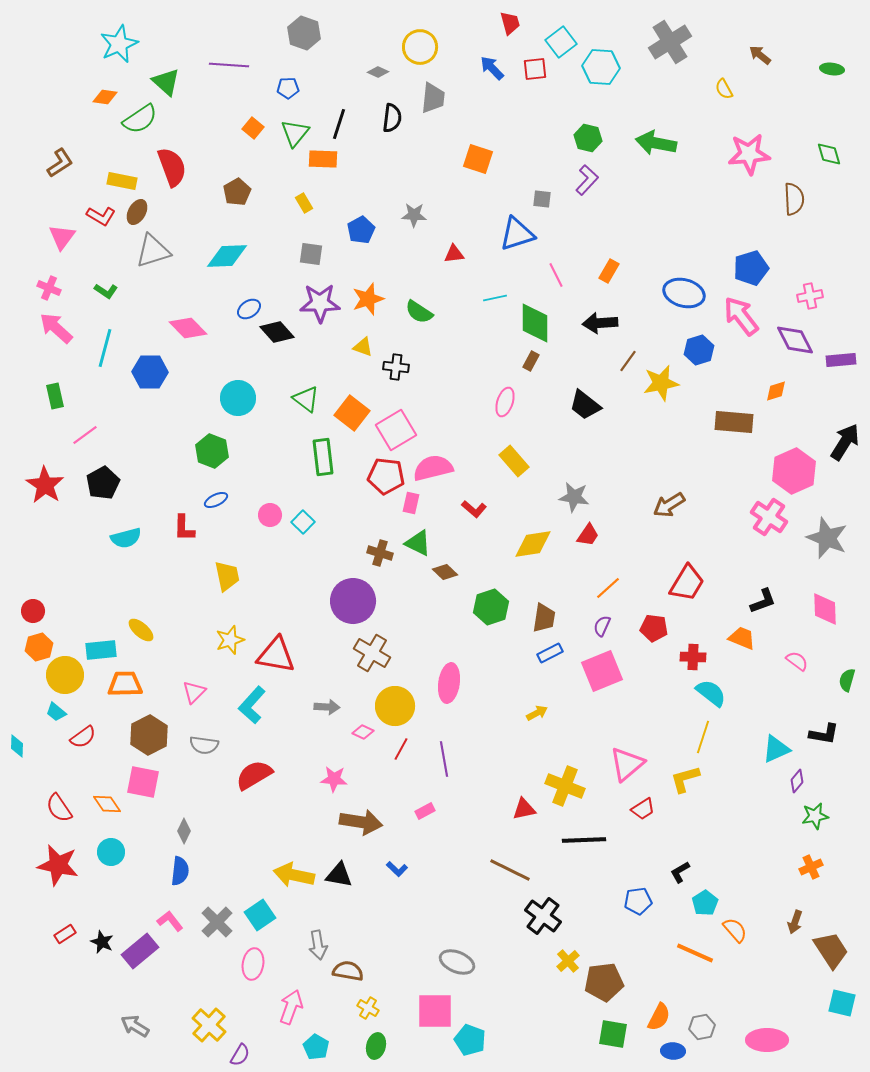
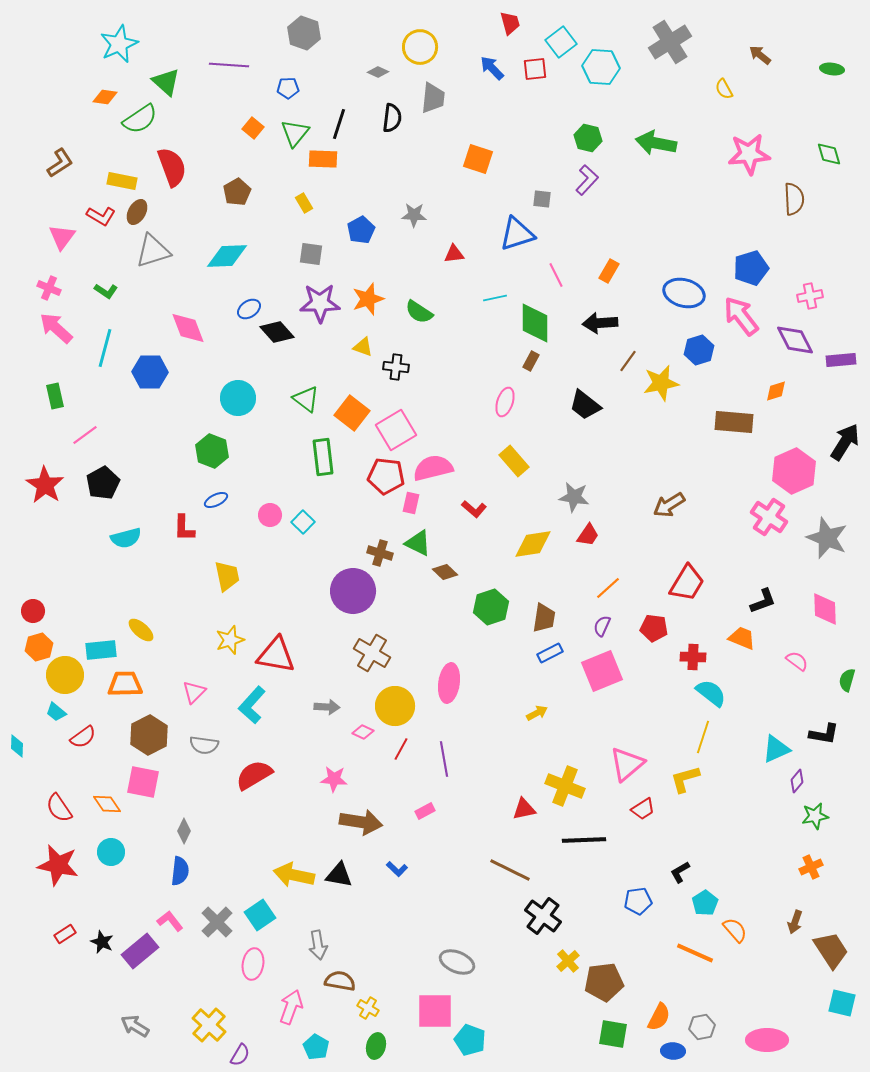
pink diamond at (188, 328): rotated 24 degrees clockwise
purple circle at (353, 601): moved 10 px up
brown semicircle at (348, 971): moved 8 px left, 10 px down
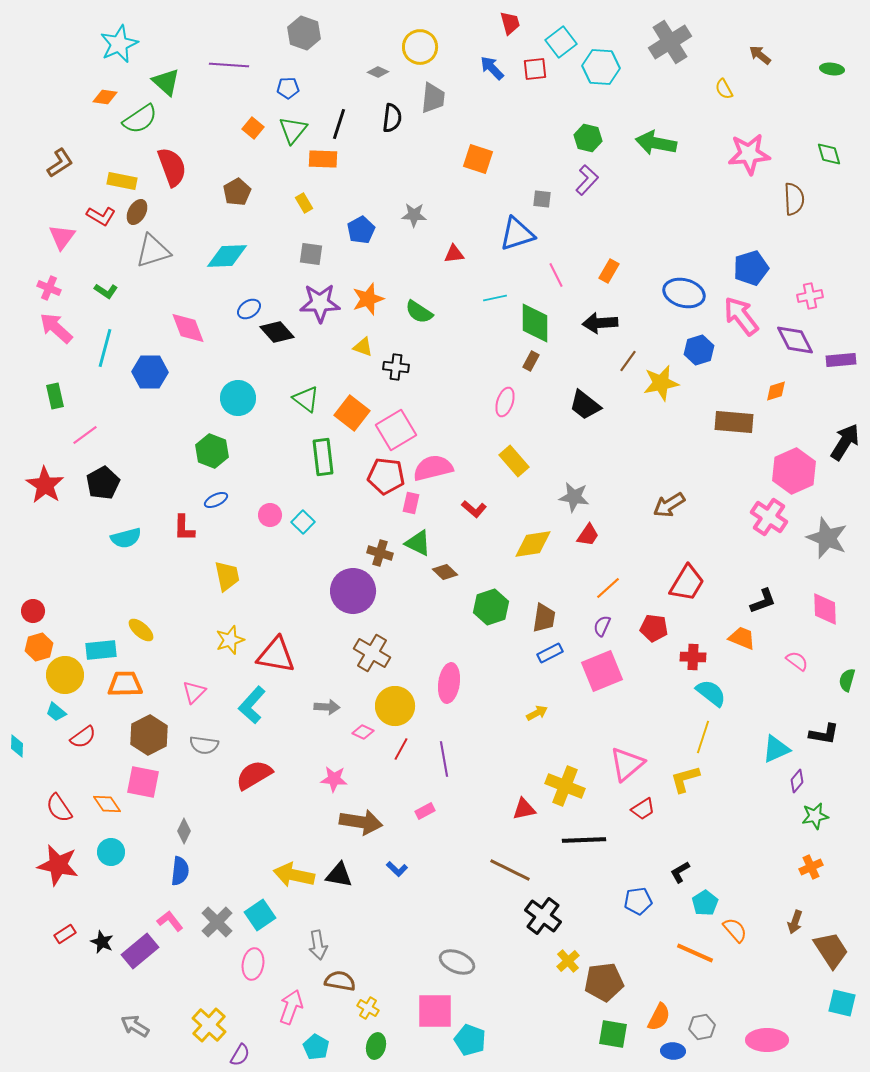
green triangle at (295, 133): moved 2 px left, 3 px up
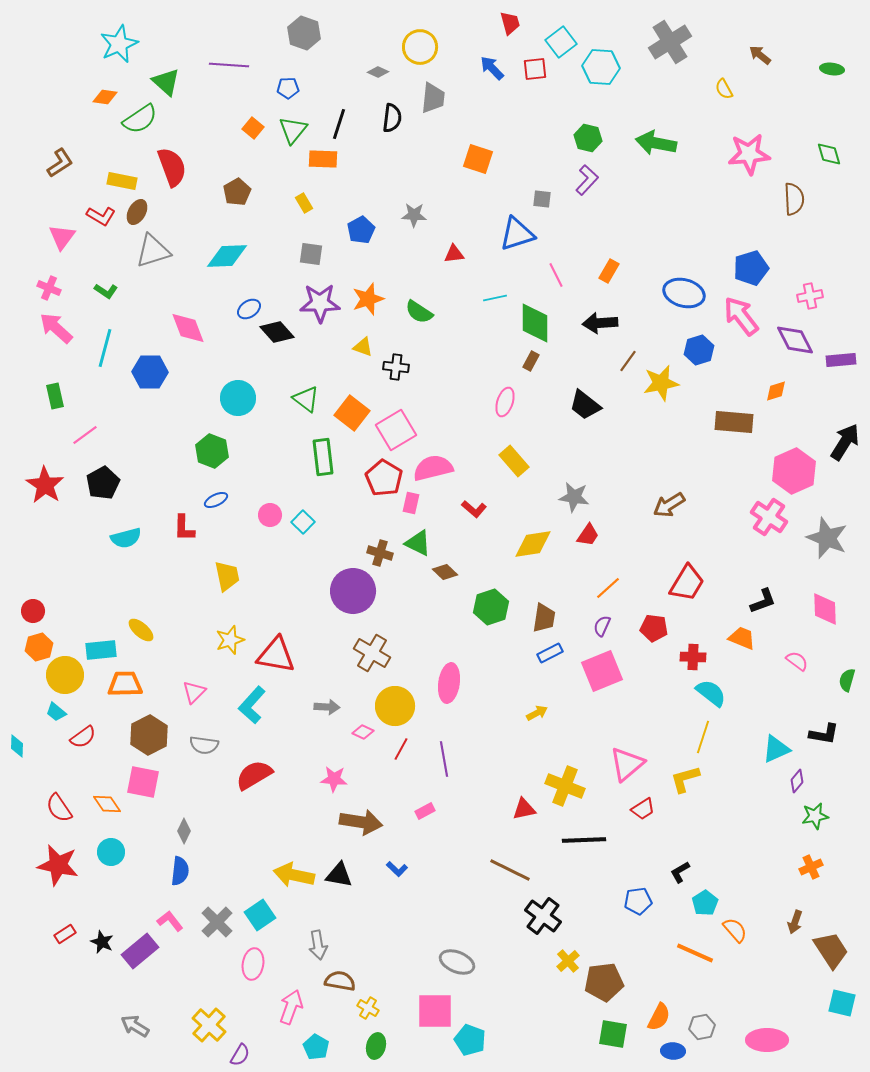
red pentagon at (386, 476): moved 2 px left, 2 px down; rotated 24 degrees clockwise
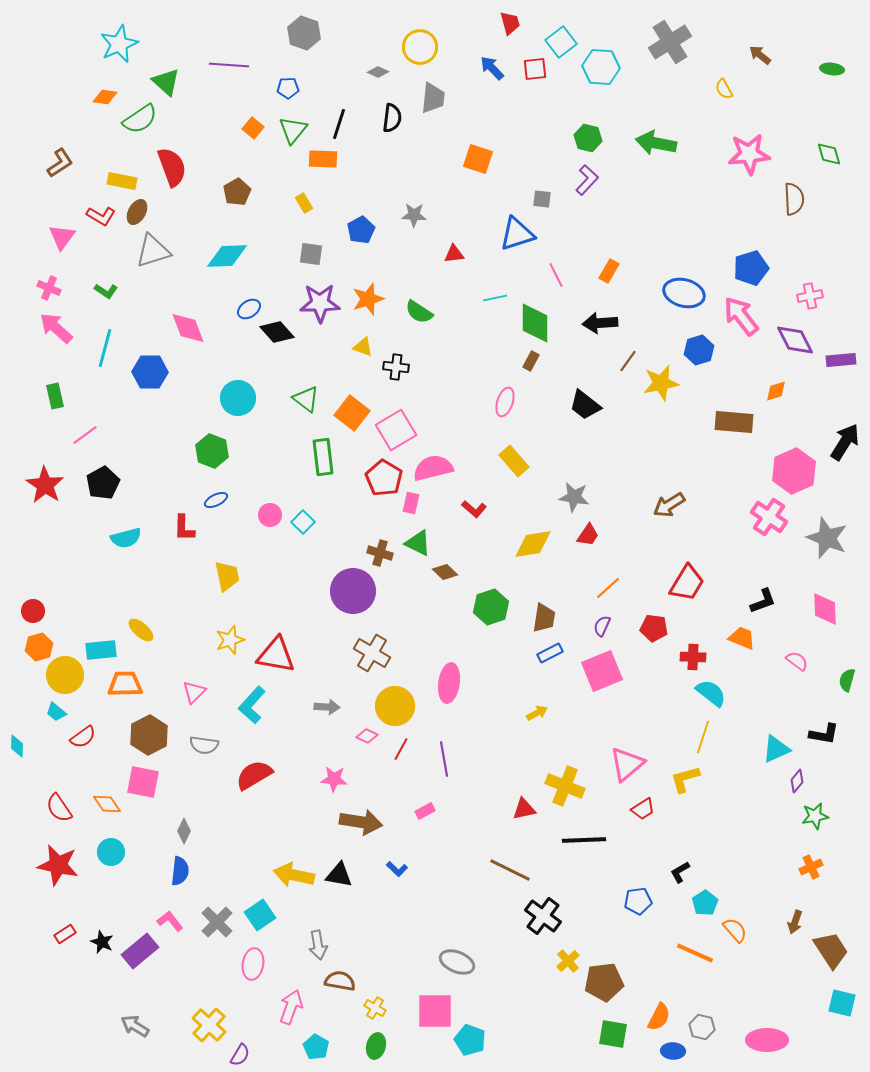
pink diamond at (363, 732): moved 4 px right, 4 px down
yellow cross at (368, 1008): moved 7 px right
gray hexagon at (702, 1027): rotated 25 degrees clockwise
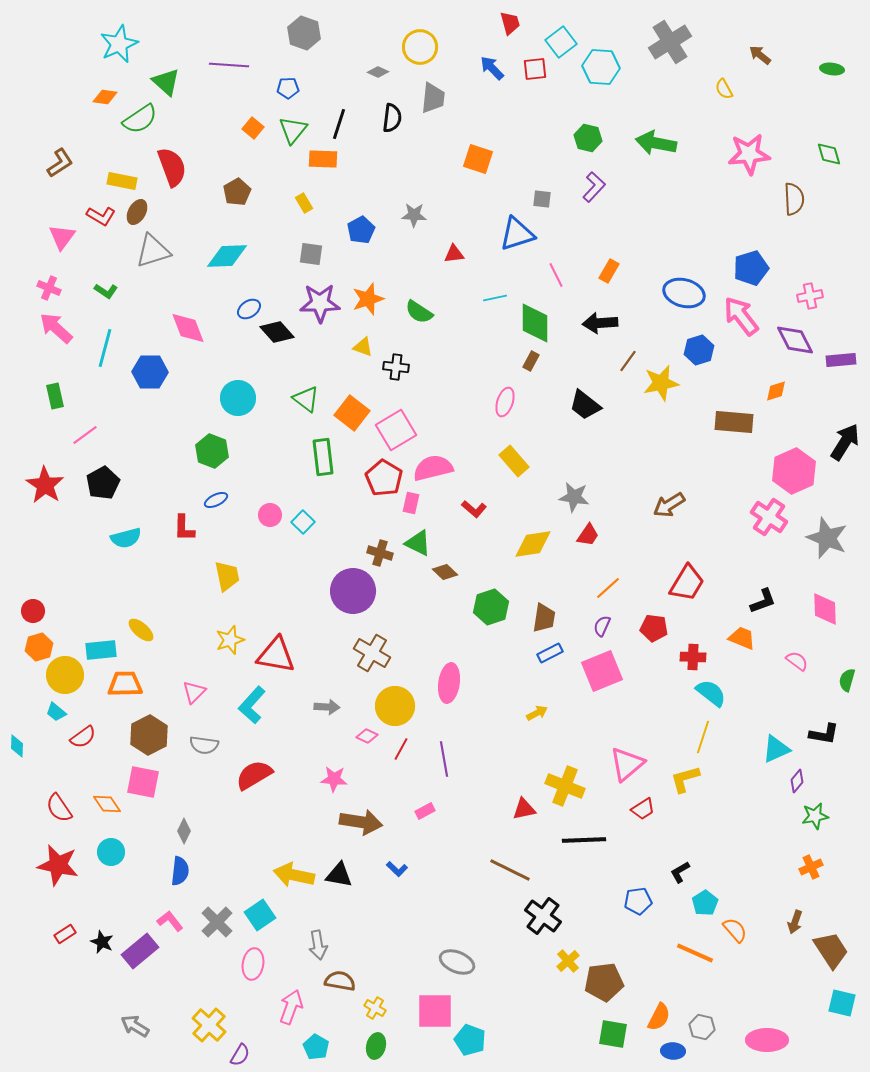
purple L-shape at (587, 180): moved 7 px right, 7 px down
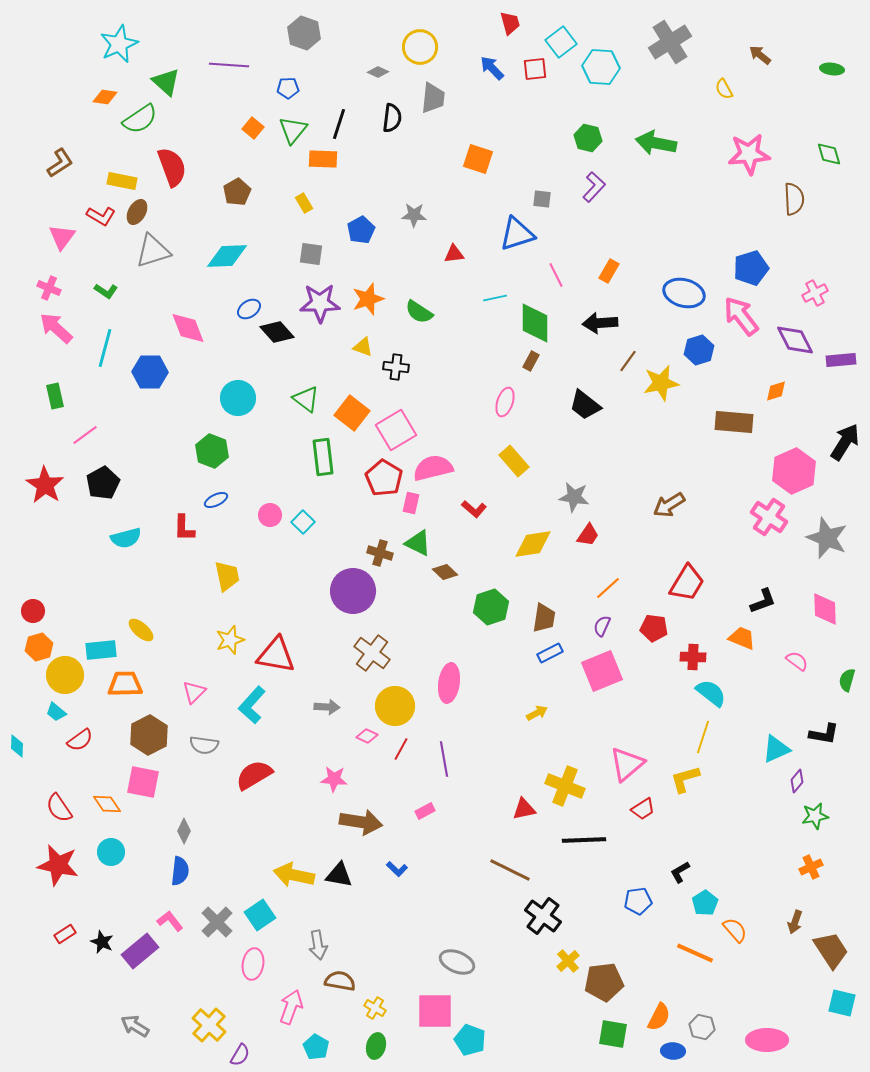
pink cross at (810, 296): moved 5 px right, 3 px up; rotated 15 degrees counterclockwise
brown cross at (372, 653): rotated 6 degrees clockwise
red semicircle at (83, 737): moved 3 px left, 3 px down
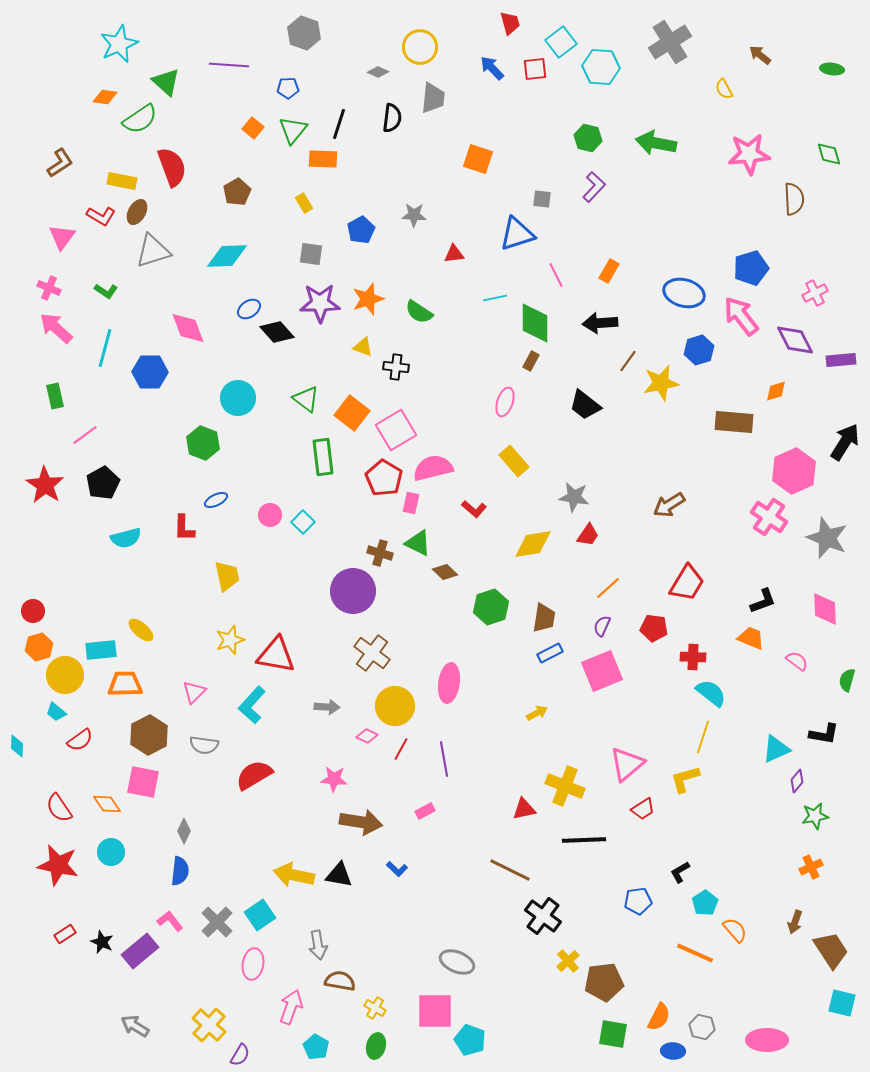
green hexagon at (212, 451): moved 9 px left, 8 px up
orange trapezoid at (742, 638): moved 9 px right
